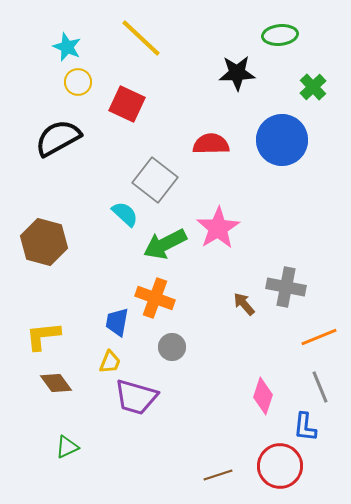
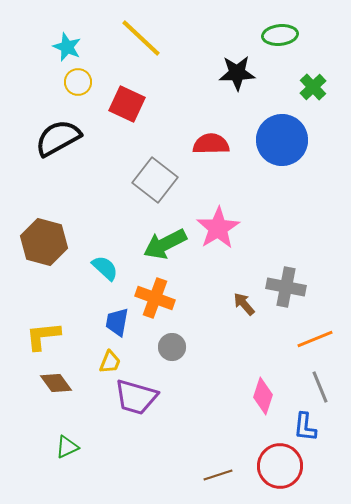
cyan semicircle: moved 20 px left, 54 px down
orange line: moved 4 px left, 2 px down
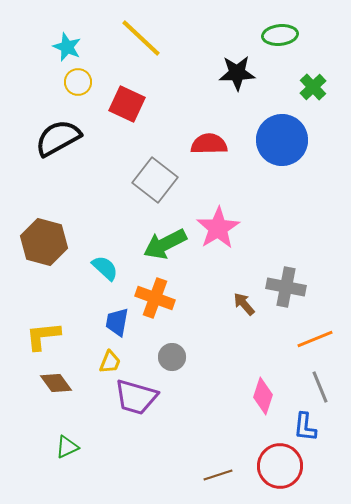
red semicircle: moved 2 px left
gray circle: moved 10 px down
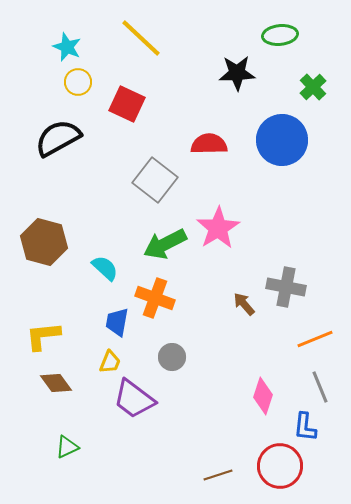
purple trapezoid: moved 2 px left, 2 px down; rotated 21 degrees clockwise
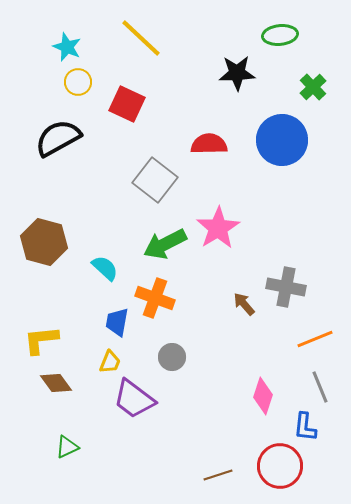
yellow L-shape: moved 2 px left, 4 px down
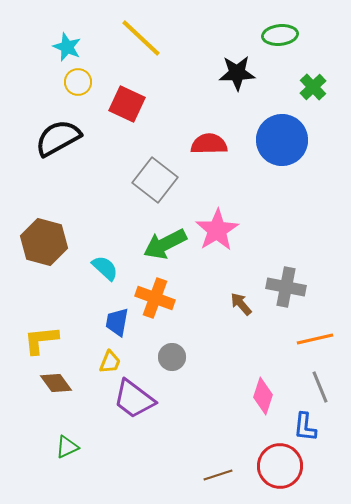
pink star: moved 1 px left, 2 px down
brown arrow: moved 3 px left
orange line: rotated 9 degrees clockwise
